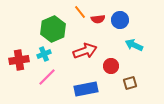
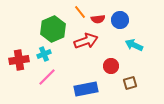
red arrow: moved 1 px right, 10 px up
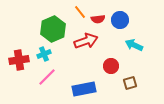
blue rectangle: moved 2 px left
